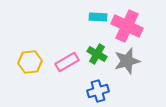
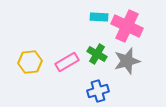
cyan rectangle: moved 1 px right
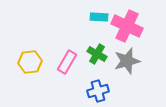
pink rectangle: rotated 30 degrees counterclockwise
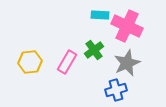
cyan rectangle: moved 1 px right, 2 px up
green cross: moved 3 px left, 4 px up; rotated 24 degrees clockwise
gray star: moved 2 px down; rotated 8 degrees counterclockwise
blue cross: moved 18 px right, 1 px up
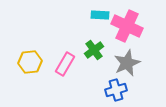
pink rectangle: moved 2 px left, 2 px down
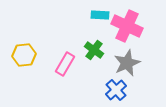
green cross: rotated 18 degrees counterclockwise
yellow hexagon: moved 6 px left, 7 px up
blue cross: rotated 25 degrees counterclockwise
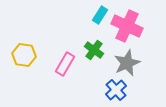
cyan rectangle: rotated 60 degrees counterclockwise
yellow hexagon: rotated 15 degrees clockwise
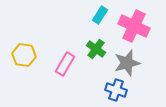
pink cross: moved 7 px right
green cross: moved 2 px right, 1 px up
gray star: rotated 8 degrees clockwise
blue cross: rotated 30 degrees counterclockwise
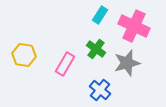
blue cross: moved 16 px left; rotated 20 degrees clockwise
